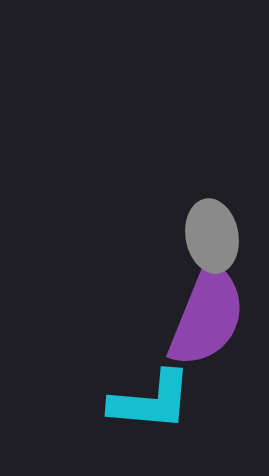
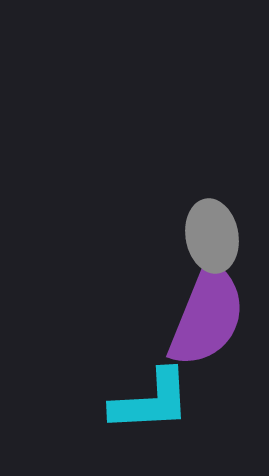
cyan L-shape: rotated 8 degrees counterclockwise
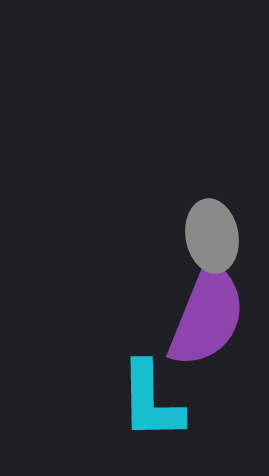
cyan L-shape: rotated 92 degrees clockwise
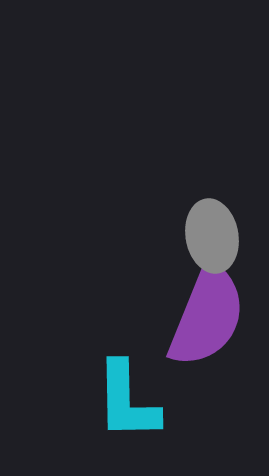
cyan L-shape: moved 24 px left
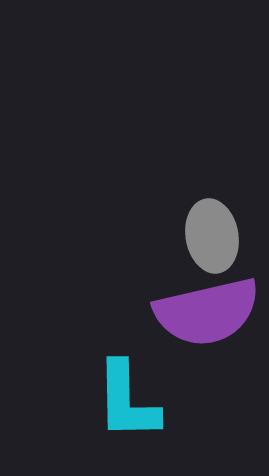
purple semicircle: moved 4 px up; rotated 55 degrees clockwise
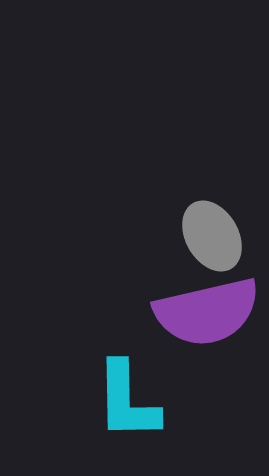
gray ellipse: rotated 20 degrees counterclockwise
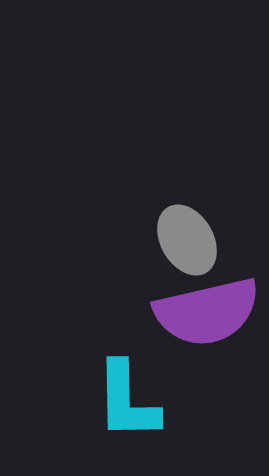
gray ellipse: moved 25 px left, 4 px down
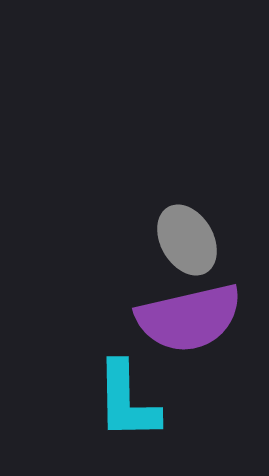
purple semicircle: moved 18 px left, 6 px down
